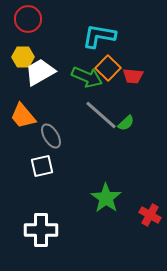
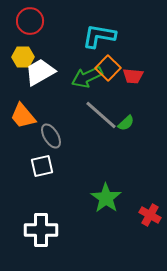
red circle: moved 2 px right, 2 px down
green arrow: rotated 132 degrees clockwise
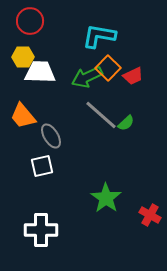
white trapezoid: rotated 32 degrees clockwise
red trapezoid: rotated 30 degrees counterclockwise
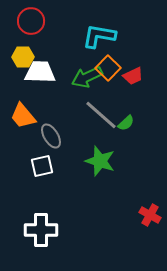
red circle: moved 1 px right
green star: moved 6 px left, 37 px up; rotated 16 degrees counterclockwise
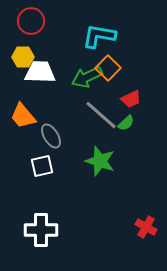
red trapezoid: moved 2 px left, 23 px down
red cross: moved 4 px left, 12 px down
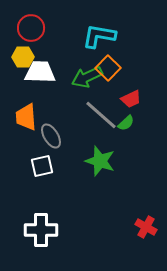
red circle: moved 7 px down
orange trapezoid: moved 3 px right, 1 px down; rotated 36 degrees clockwise
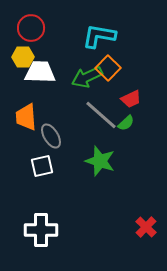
red cross: rotated 15 degrees clockwise
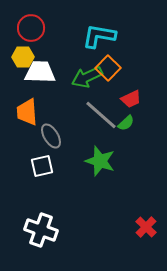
orange trapezoid: moved 1 px right, 5 px up
white cross: rotated 20 degrees clockwise
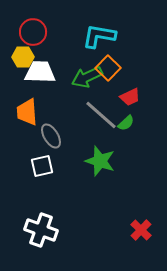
red circle: moved 2 px right, 4 px down
red trapezoid: moved 1 px left, 2 px up
red cross: moved 5 px left, 3 px down
